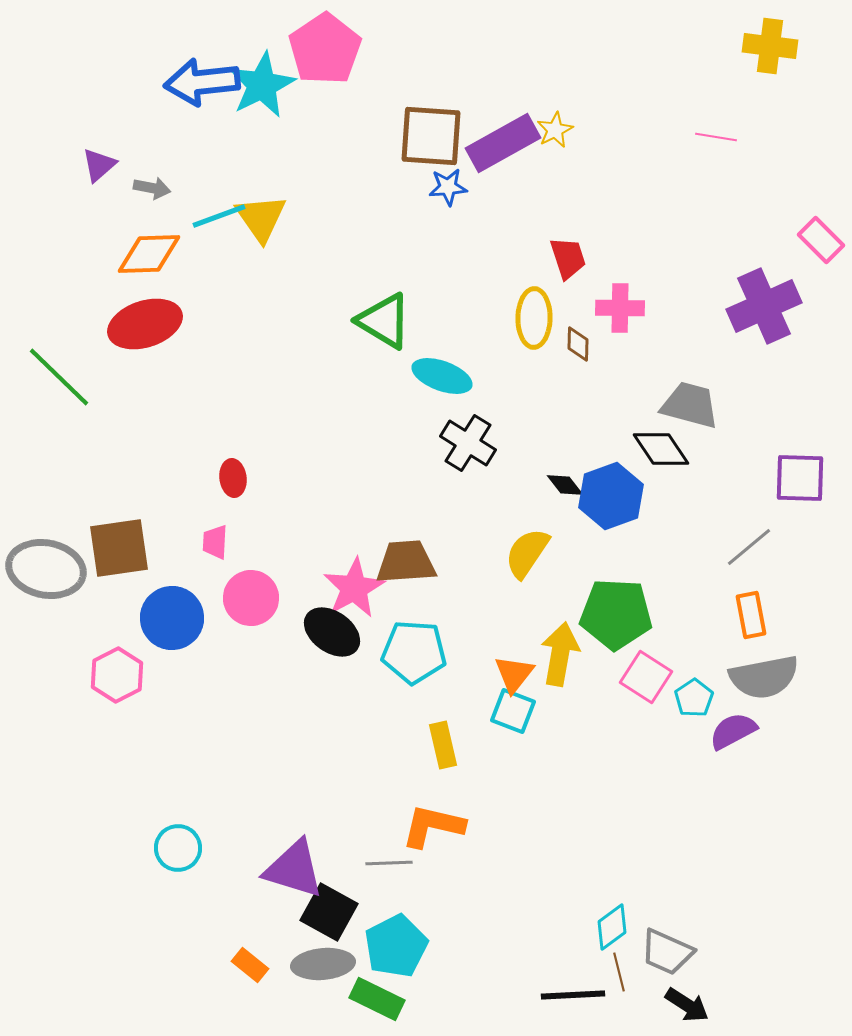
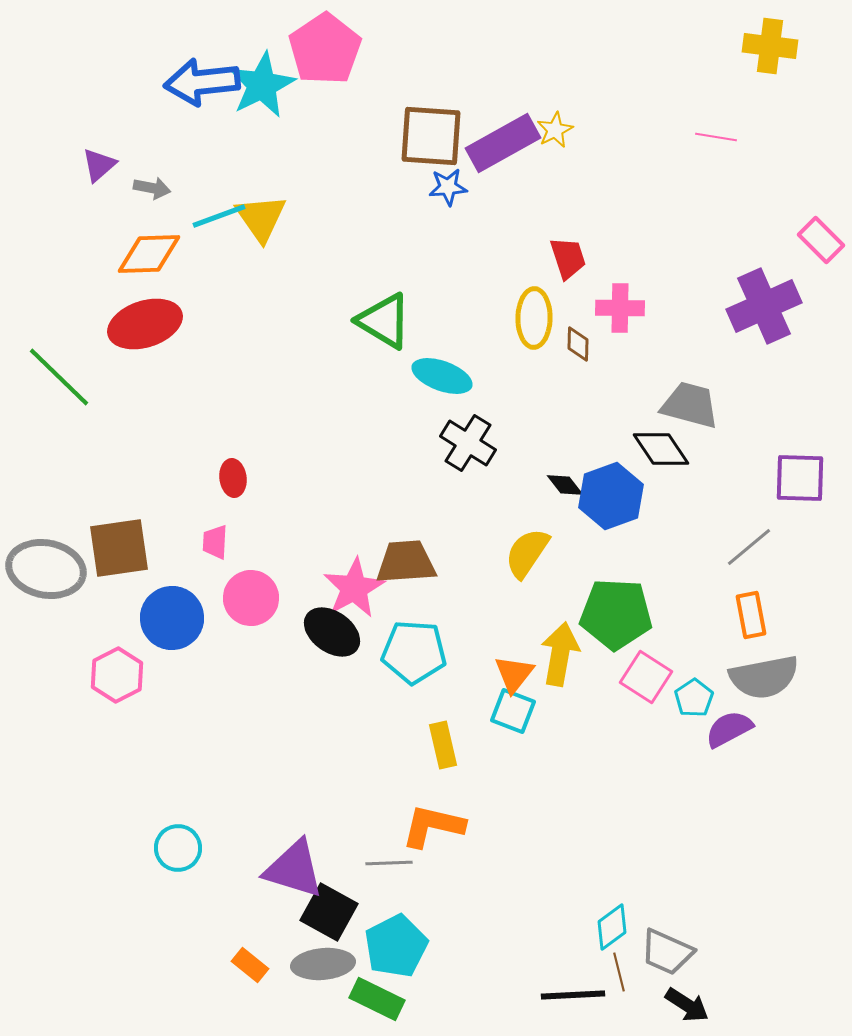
purple semicircle at (733, 731): moved 4 px left, 2 px up
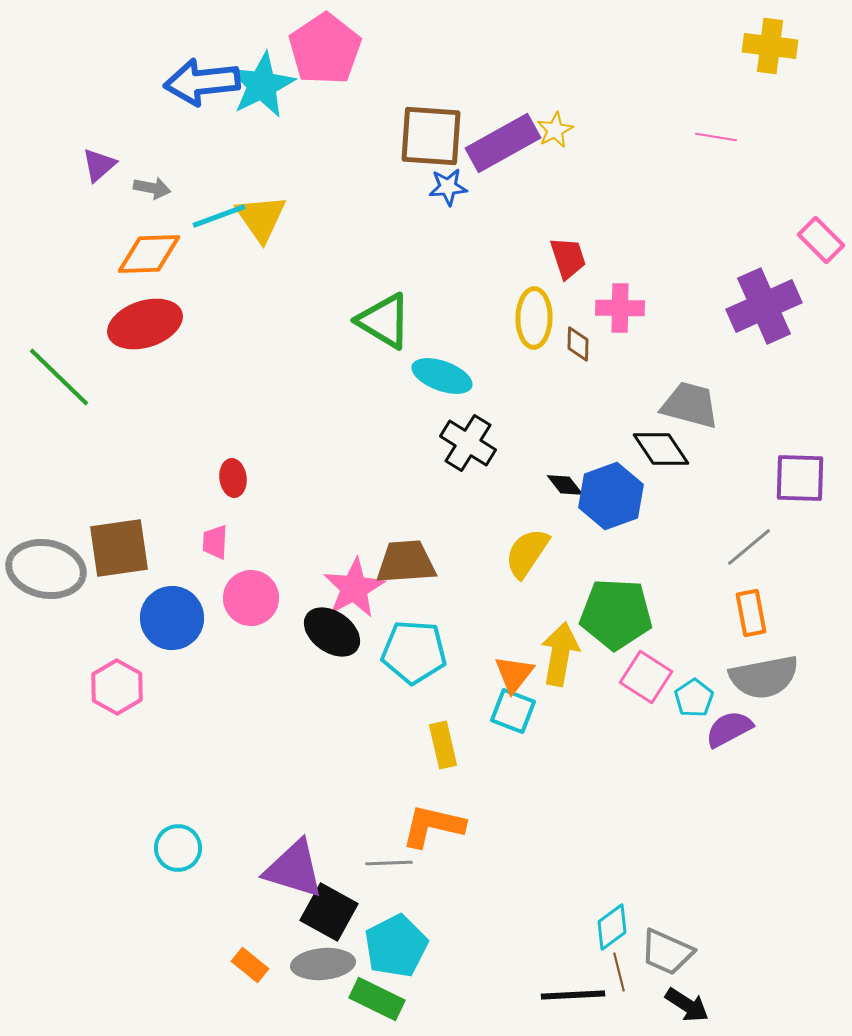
orange rectangle at (751, 615): moved 2 px up
pink hexagon at (117, 675): moved 12 px down; rotated 4 degrees counterclockwise
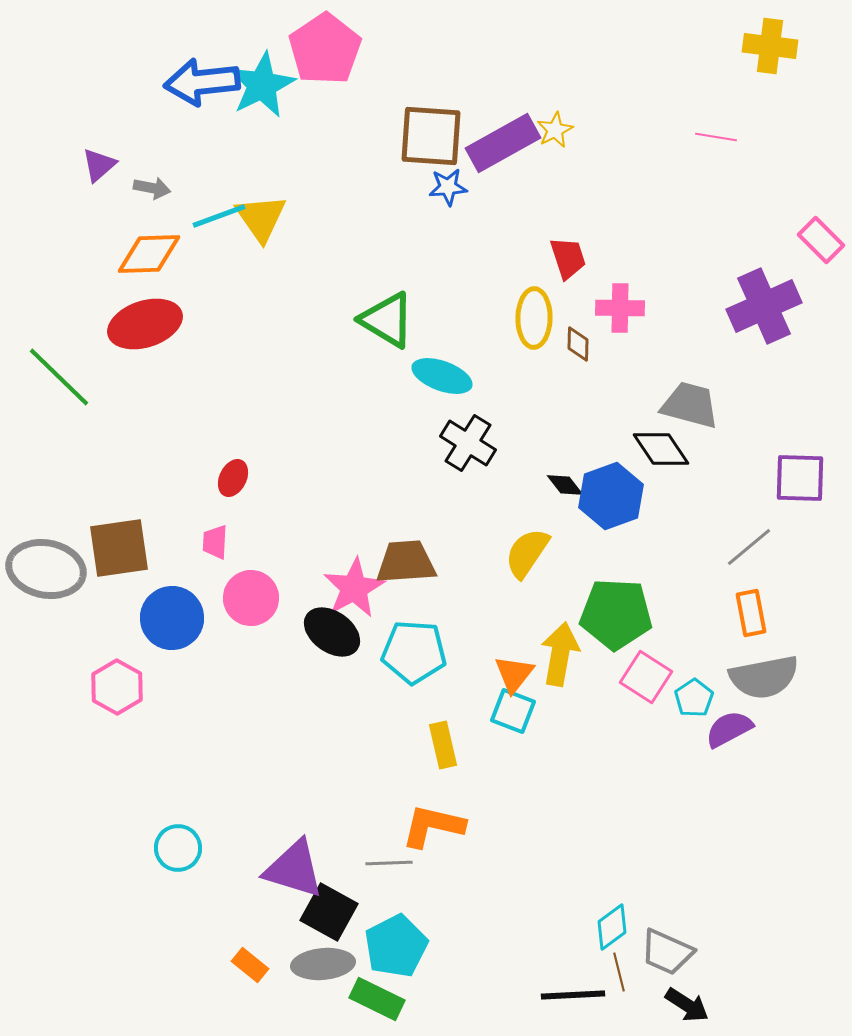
green triangle at (384, 321): moved 3 px right, 1 px up
red ellipse at (233, 478): rotated 33 degrees clockwise
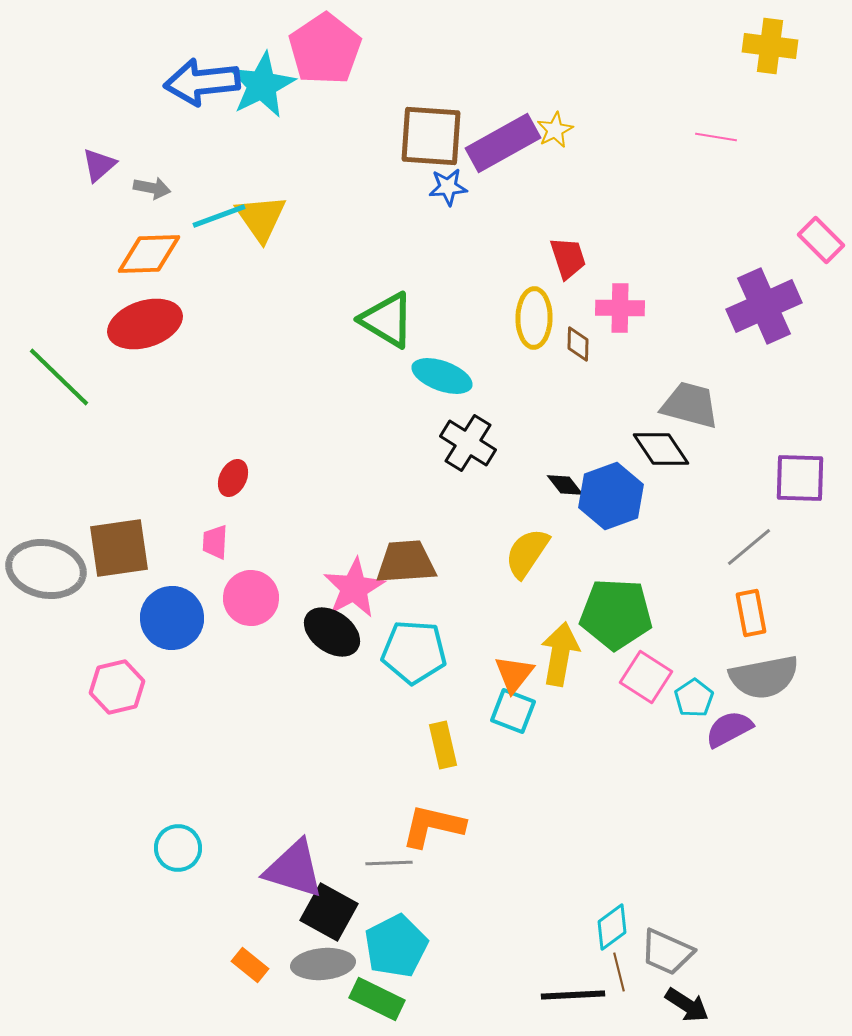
pink hexagon at (117, 687): rotated 18 degrees clockwise
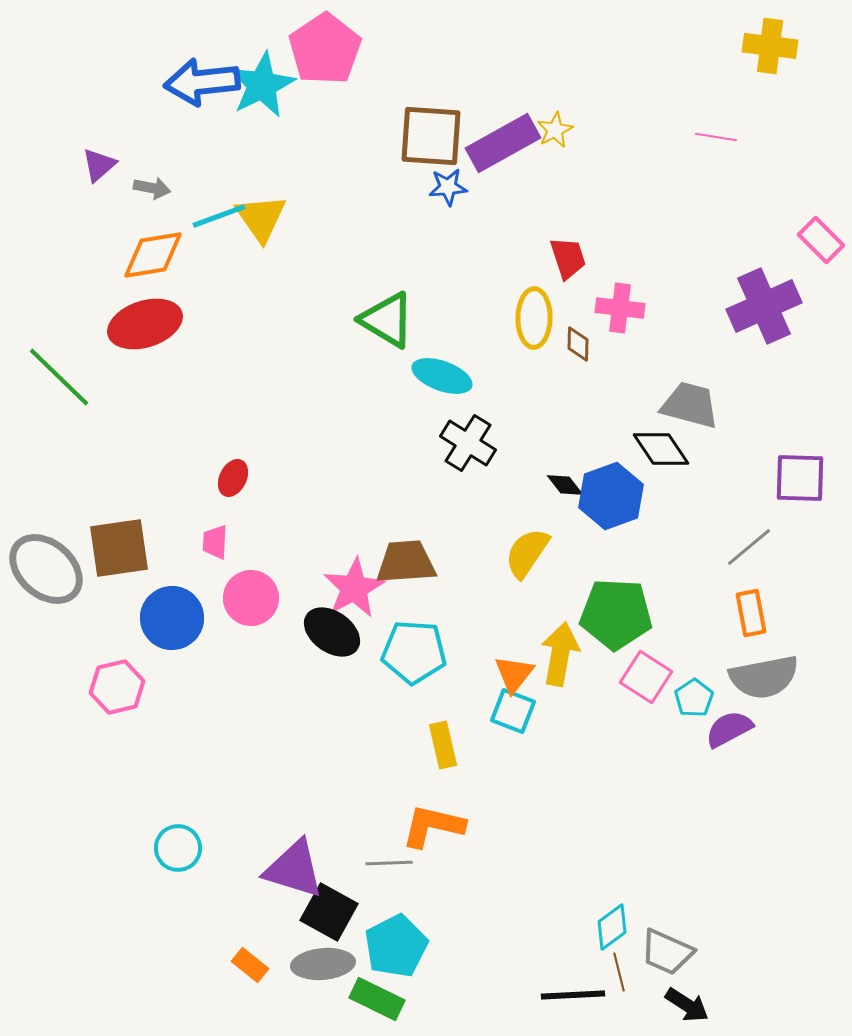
orange diamond at (149, 254): moved 4 px right, 1 px down; rotated 8 degrees counterclockwise
pink cross at (620, 308): rotated 6 degrees clockwise
gray ellipse at (46, 569): rotated 30 degrees clockwise
